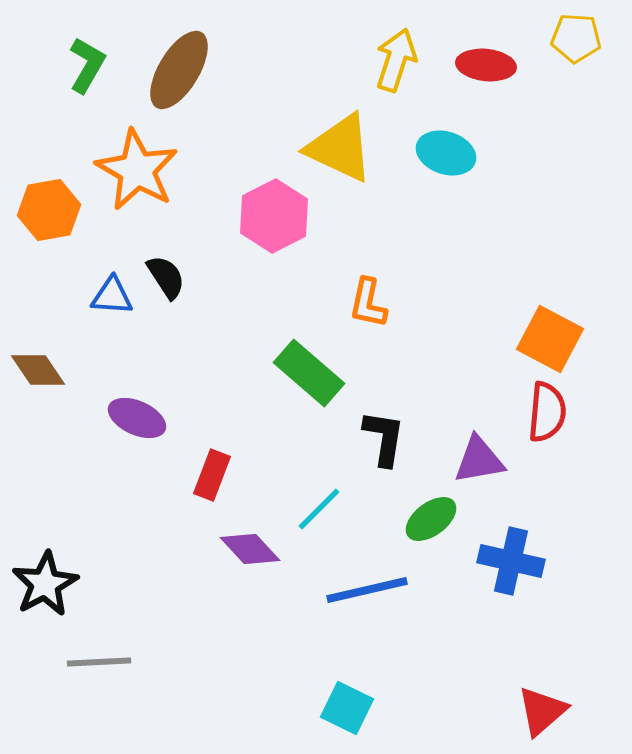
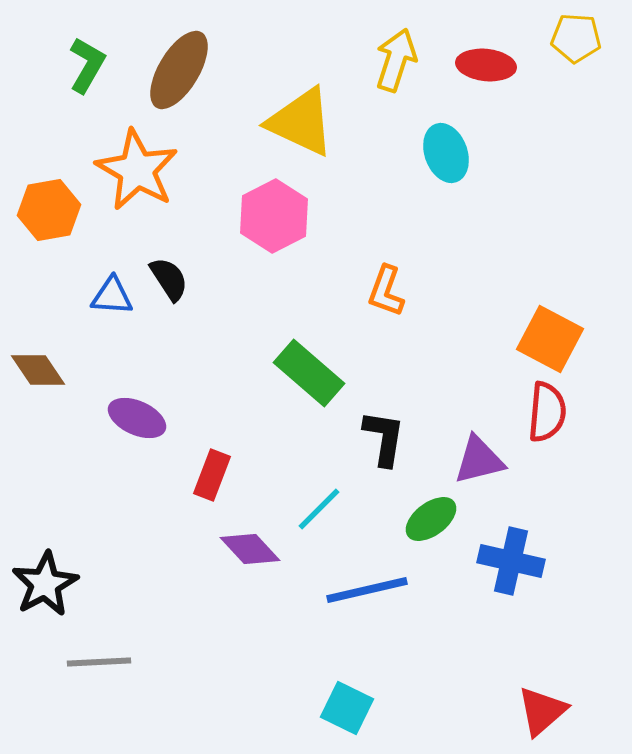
yellow triangle: moved 39 px left, 26 px up
cyan ellipse: rotated 52 degrees clockwise
black semicircle: moved 3 px right, 2 px down
orange L-shape: moved 18 px right, 12 px up; rotated 8 degrees clockwise
purple triangle: rotated 4 degrees counterclockwise
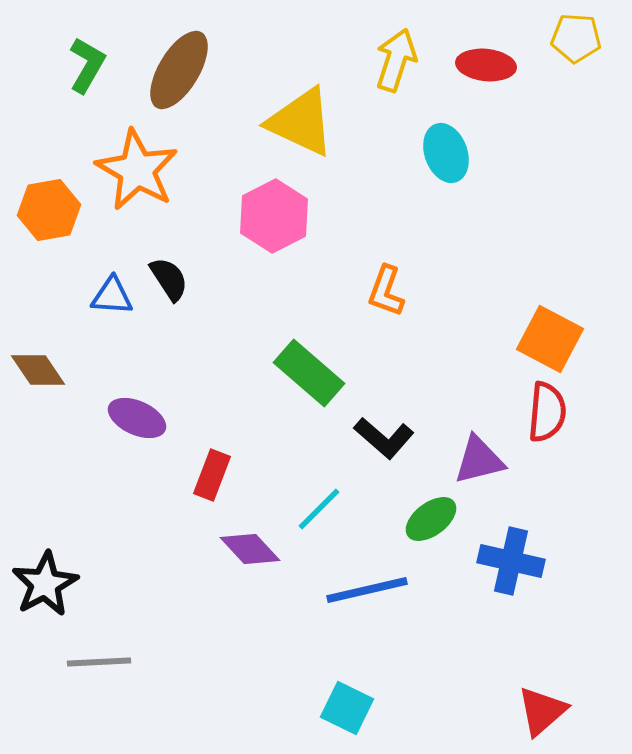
black L-shape: rotated 122 degrees clockwise
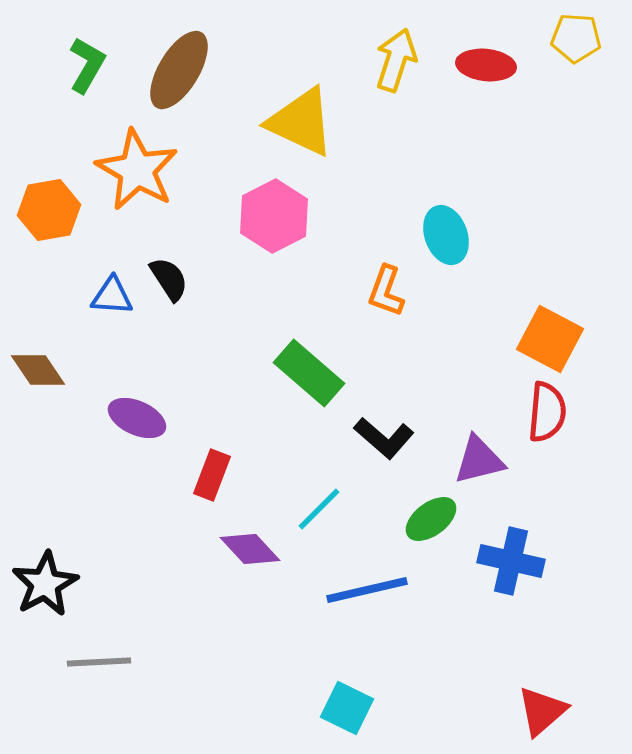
cyan ellipse: moved 82 px down
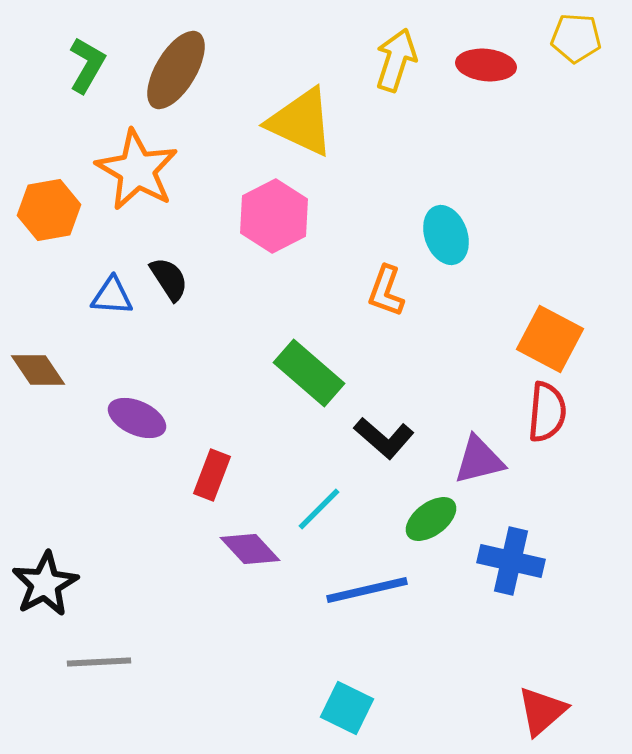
brown ellipse: moved 3 px left
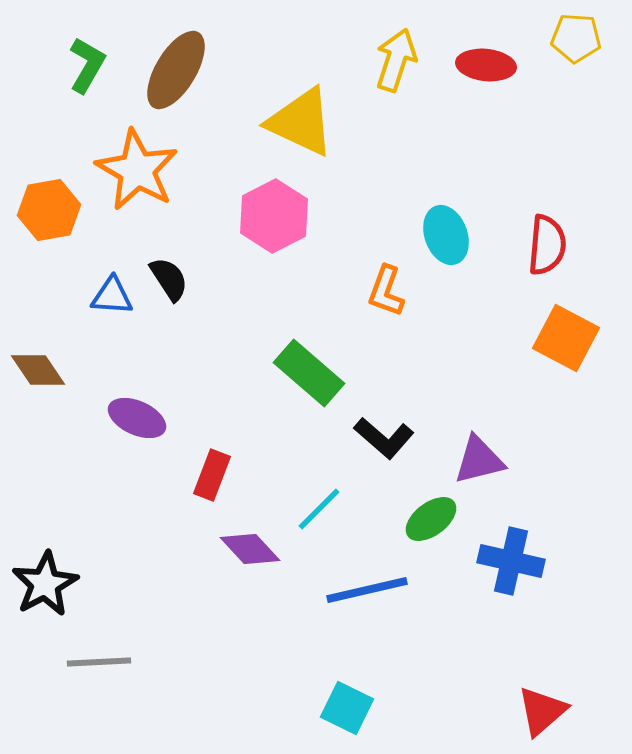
orange square: moved 16 px right, 1 px up
red semicircle: moved 167 px up
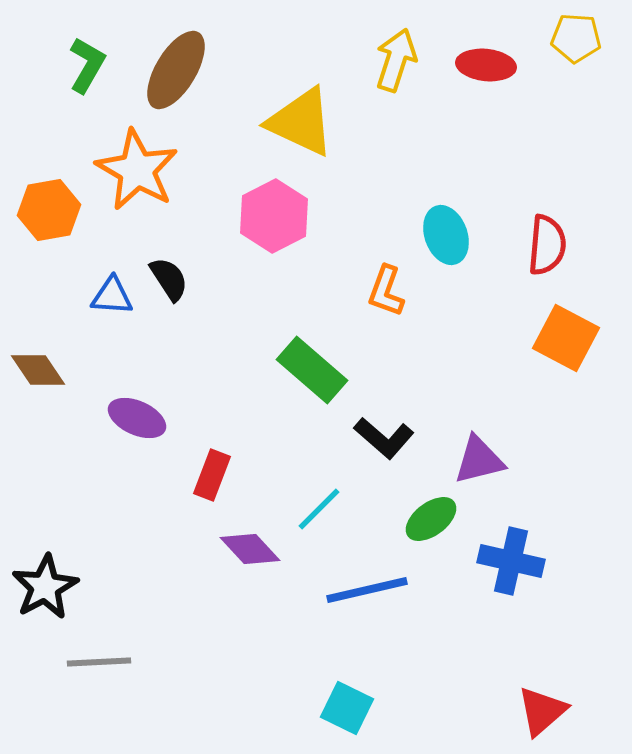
green rectangle: moved 3 px right, 3 px up
black star: moved 3 px down
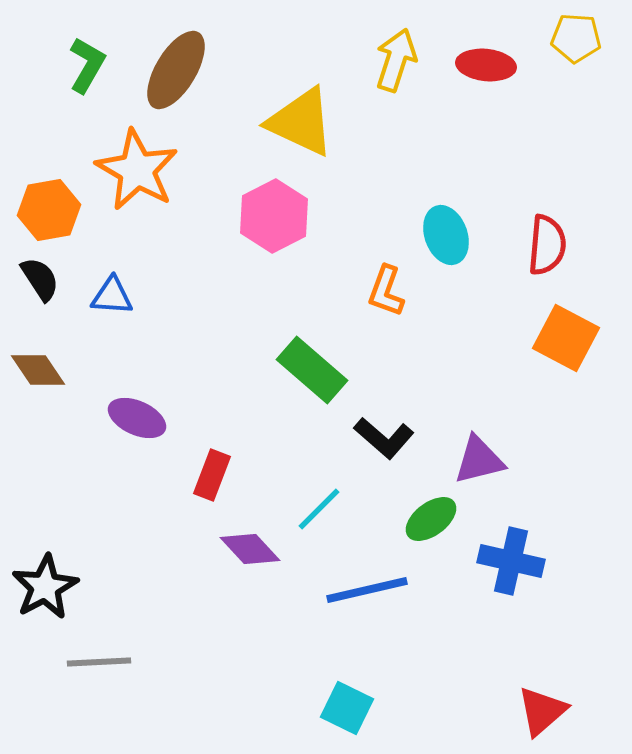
black semicircle: moved 129 px left
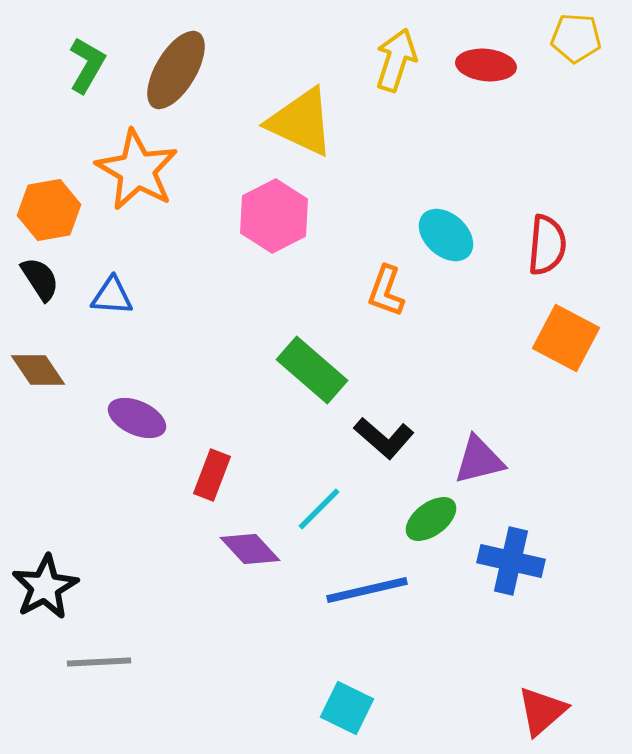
cyan ellipse: rotated 28 degrees counterclockwise
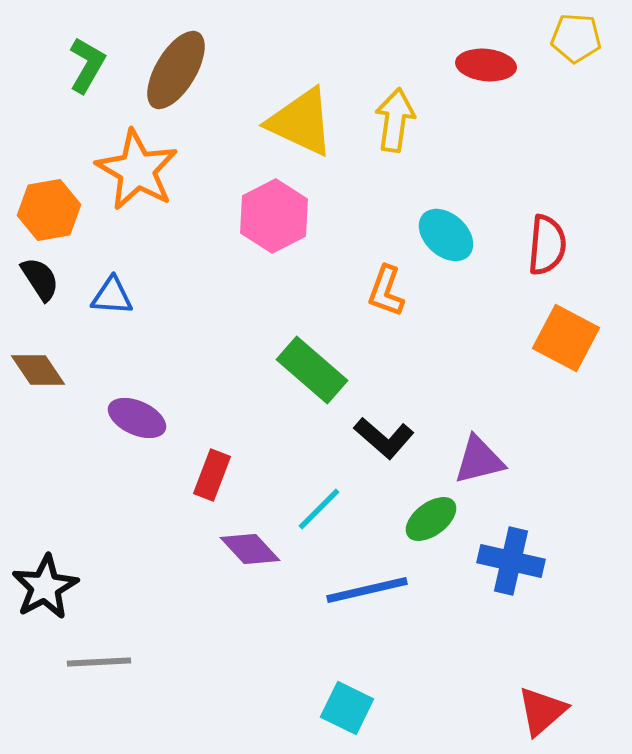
yellow arrow: moved 1 px left, 60 px down; rotated 10 degrees counterclockwise
